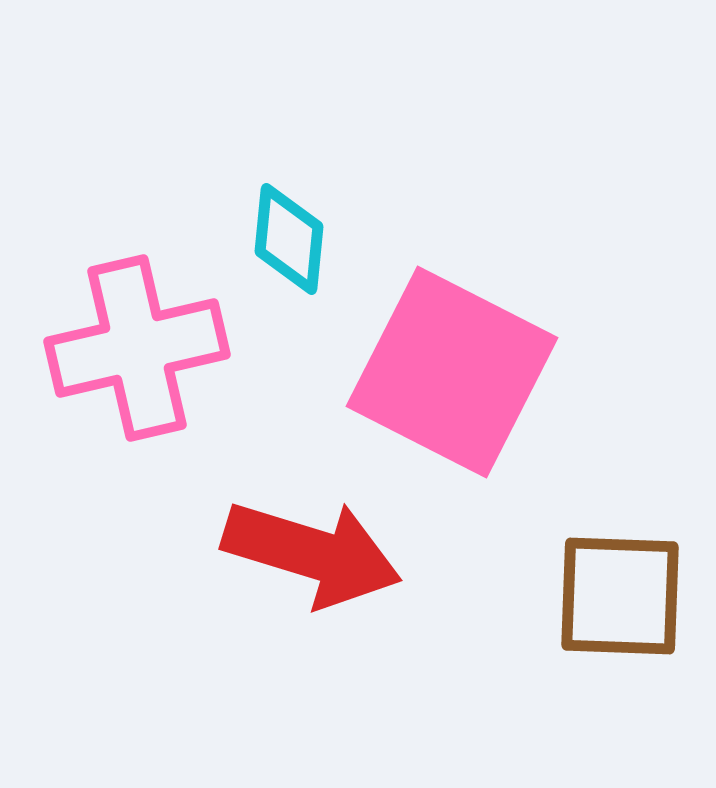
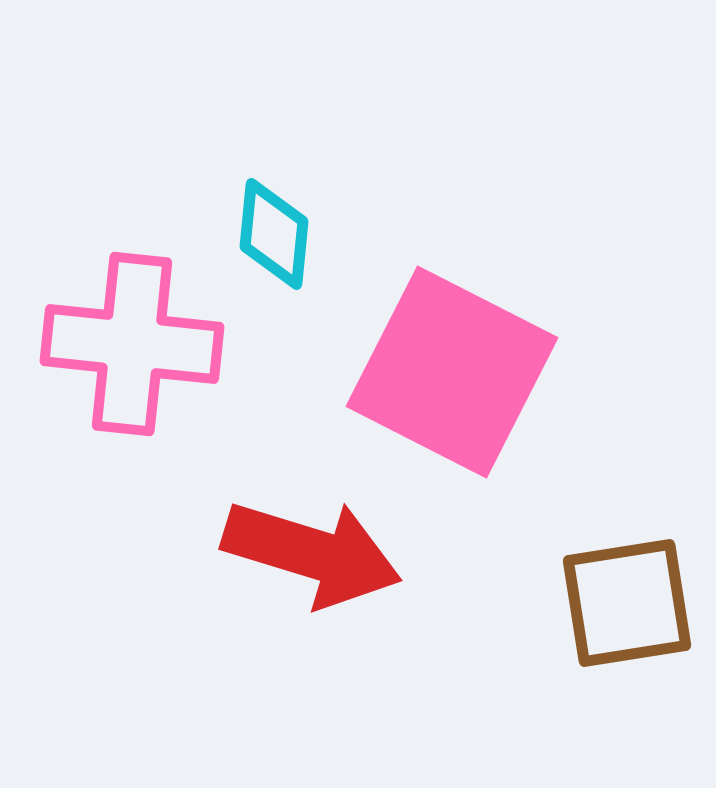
cyan diamond: moved 15 px left, 5 px up
pink cross: moved 5 px left, 4 px up; rotated 19 degrees clockwise
brown square: moved 7 px right, 7 px down; rotated 11 degrees counterclockwise
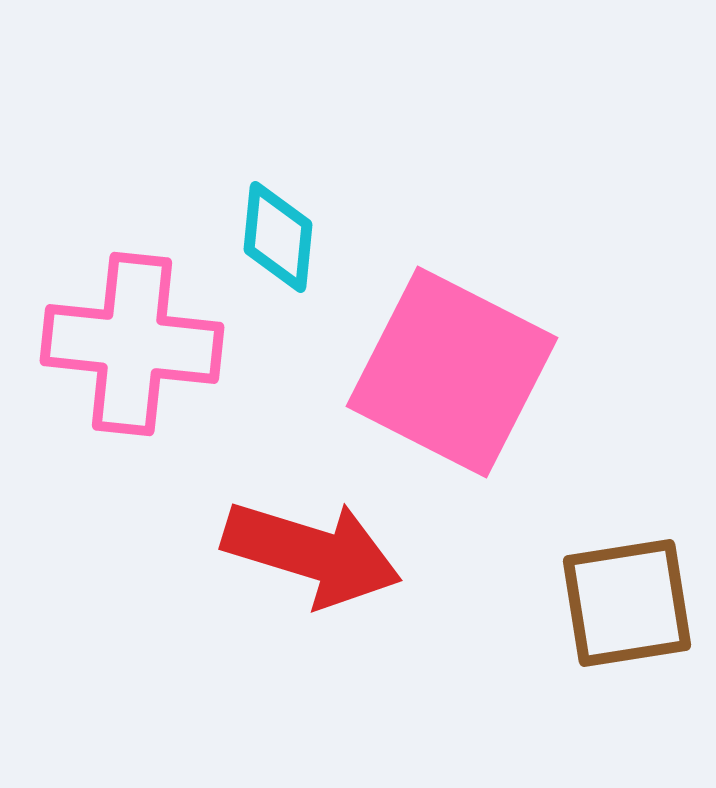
cyan diamond: moved 4 px right, 3 px down
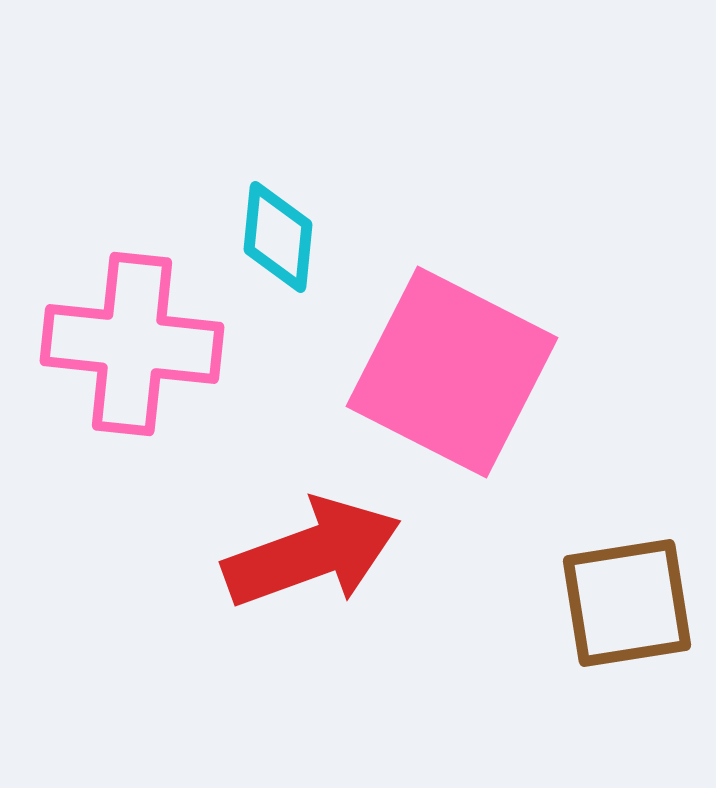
red arrow: rotated 37 degrees counterclockwise
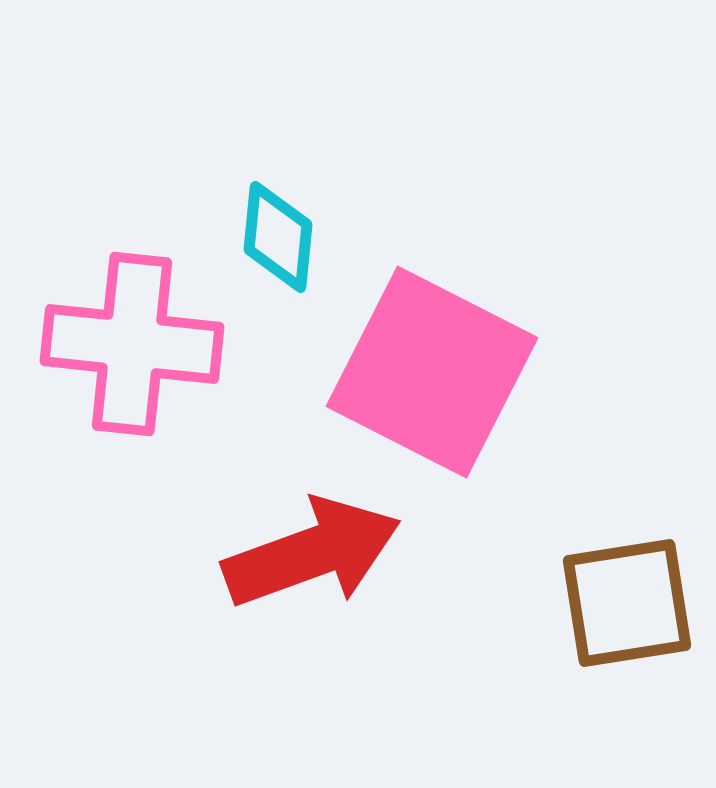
pink square: moved 20 px left
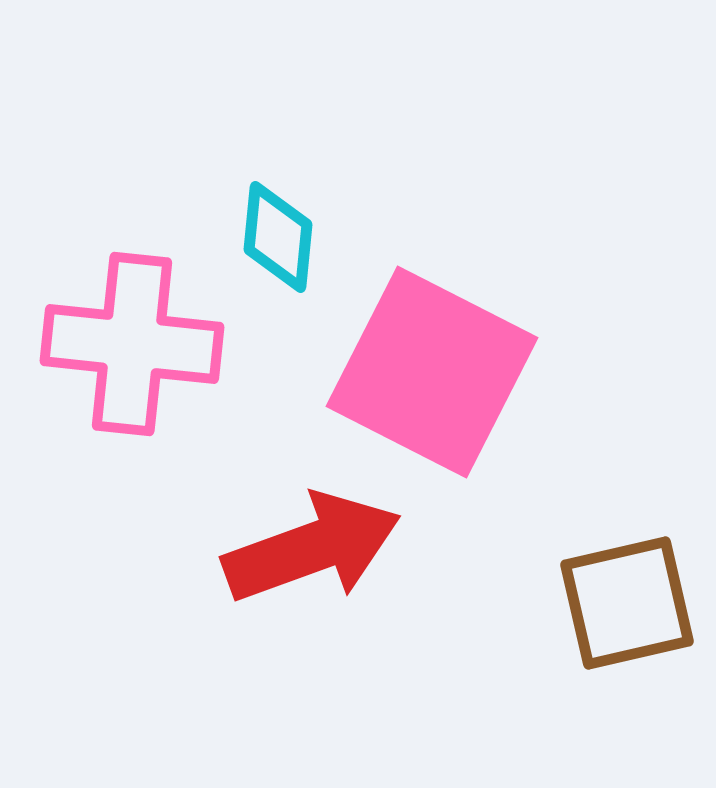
red arrow: moved 5 px up
brown square: rotated 4 degrees counterclockwise
